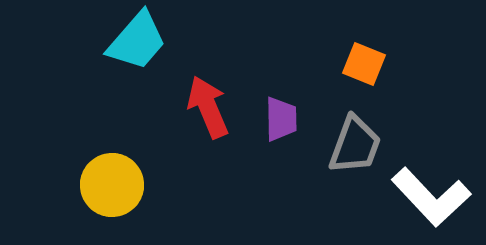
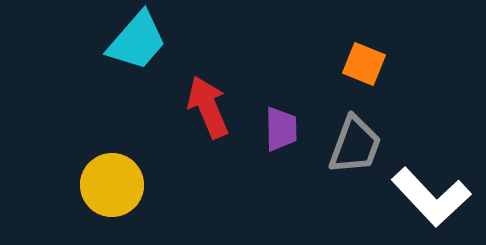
purple trapezoid: moved 10 px down
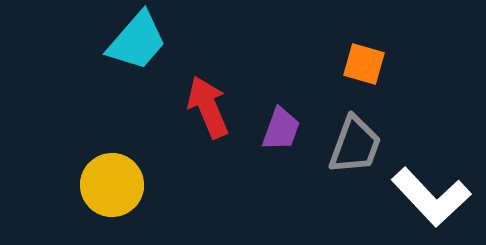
orange square: rotated 6 degrees counterclockwise
purple trapezoid: rotated 21 degrees clockwise
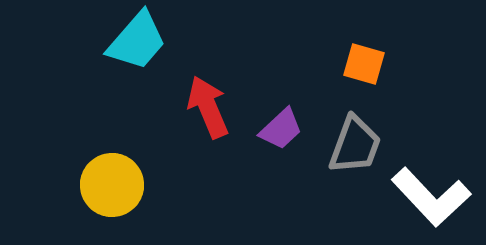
purple trapezoid: rotated 27 degrees clockwise
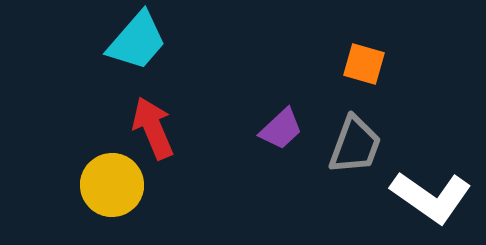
red arrow: moved 55 px left, 21 px down
white L-shape: rotated 12 degrees counterclockwise
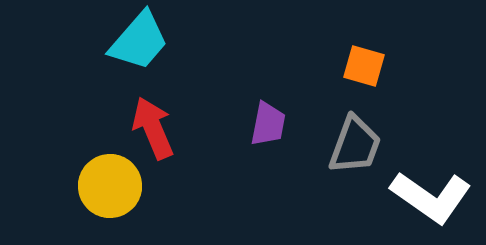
cyan trapezoid: moved 2 px right
orange square: moved 2 px down
purple trapezoid: moved 13 px left, 5 px up; rotated 36 degrees counterclockwise
yellow circle: moved 2 px left, 1 px down
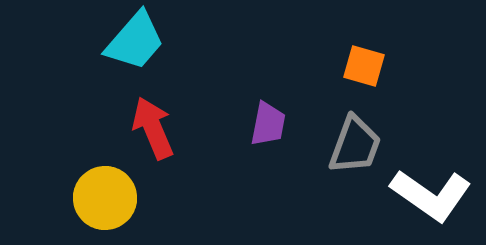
cyan trapezoid: moved 4 px left
yellow circle: moved 5 px left, 12 px down
white L-shape: moved 2 px up
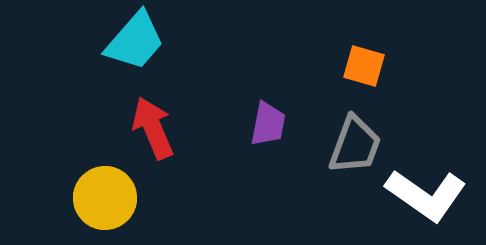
white L-shape: moved 5 px left
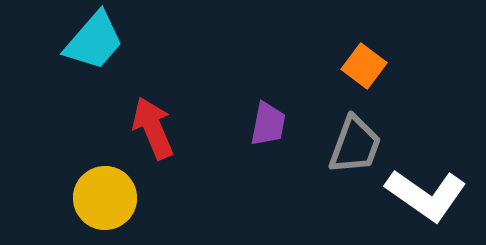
cyan trapezoid: moved 41 px left
orange square: rotated 21 degrees clockwise
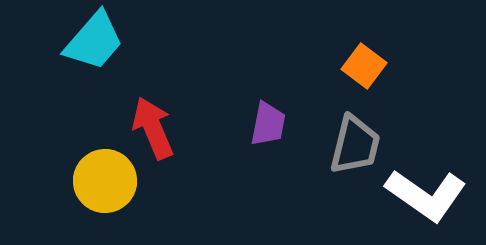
gray trapezoid: rotated 6 degrees counterclockwise
yellow circle: moved 17 px up
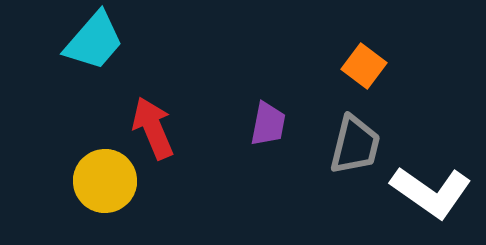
white L-shape: moved 5 px right, 3 px up
